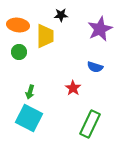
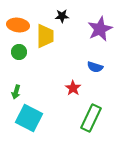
black star: moved 1 px right, 1 px down
green arrow: moved 14 px left
green rectangle: moved 1 px right, 6 px up
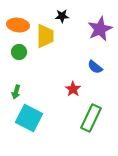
blue semicircle: rotated 21 degrees clockwise
red star: moved 1 px down
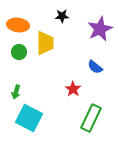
yellow trapezoid: moved 7 px down
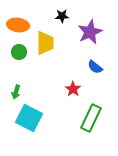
purple star: moved 10 px left, 3 px down
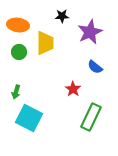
green rectangle: moved 1 px up
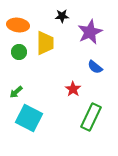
green arrow: rotated 32 degrees clockwise
